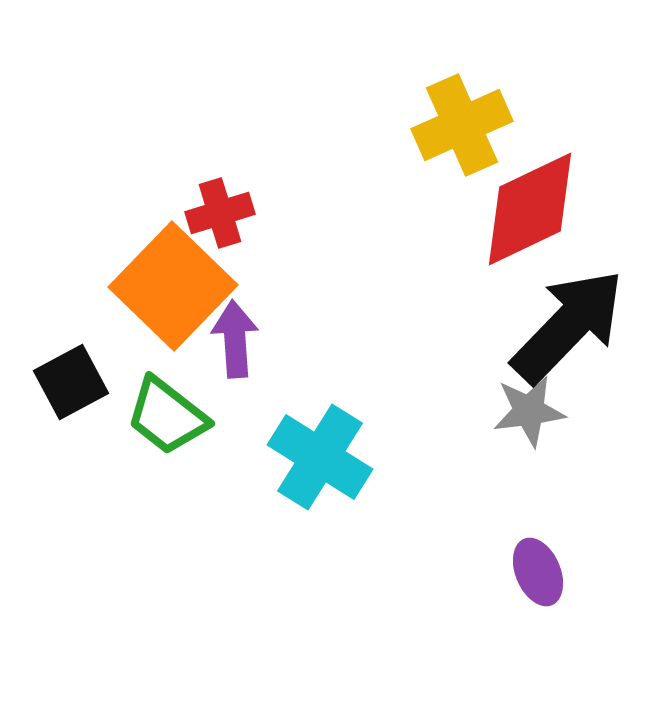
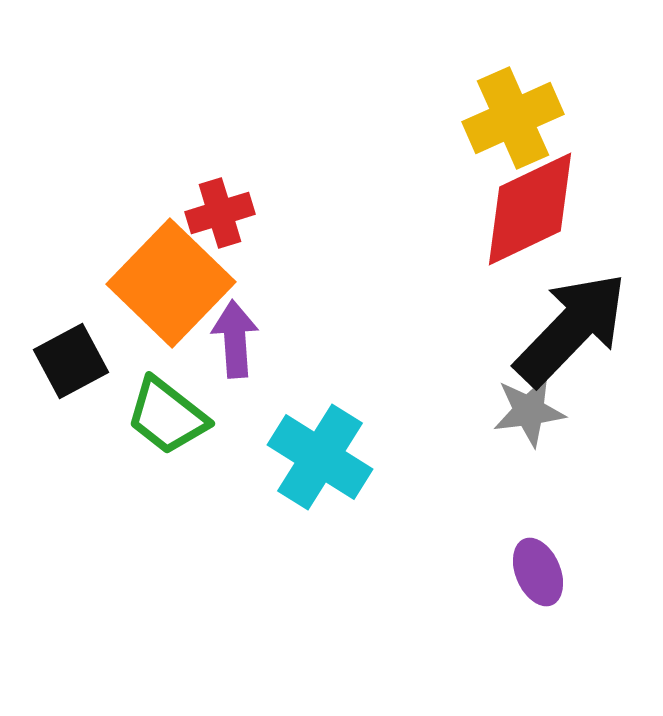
yellow cross: moved 51 px right, 7 px up
orange square: moved 2 px left, 3 px up
black arrow: moved 3 px right, 3 px down
black square: moved 21 px up
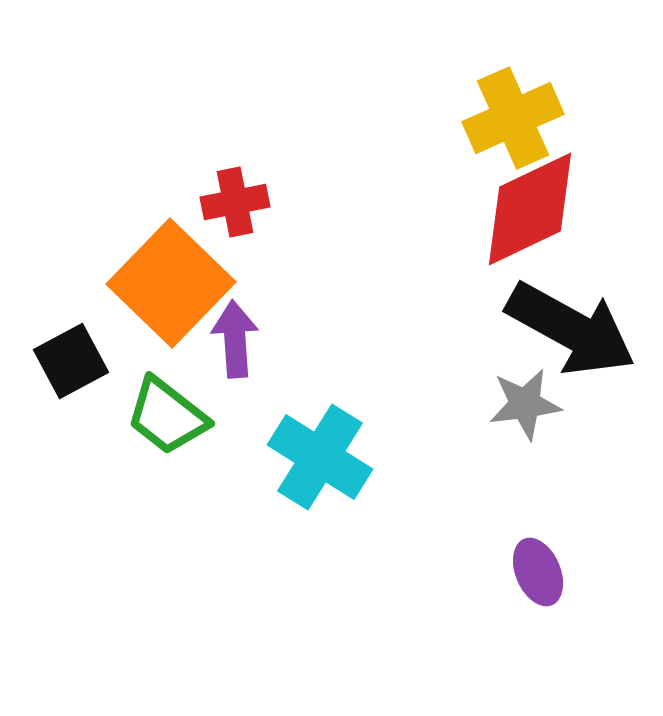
red cross: moved 15 px right, 11 px up; rotated 6 degrees clockwise
black arrow: rotated 75 degrees clockwise
gray star: moved 4 px left, 7 px up
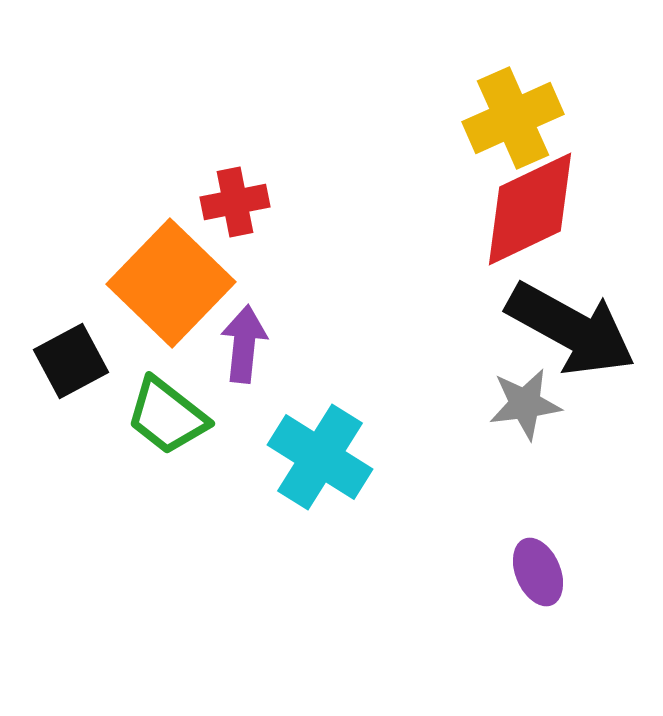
purple arrow: moved 9 px right, 5 px down; rotated 10 degrees clockwise
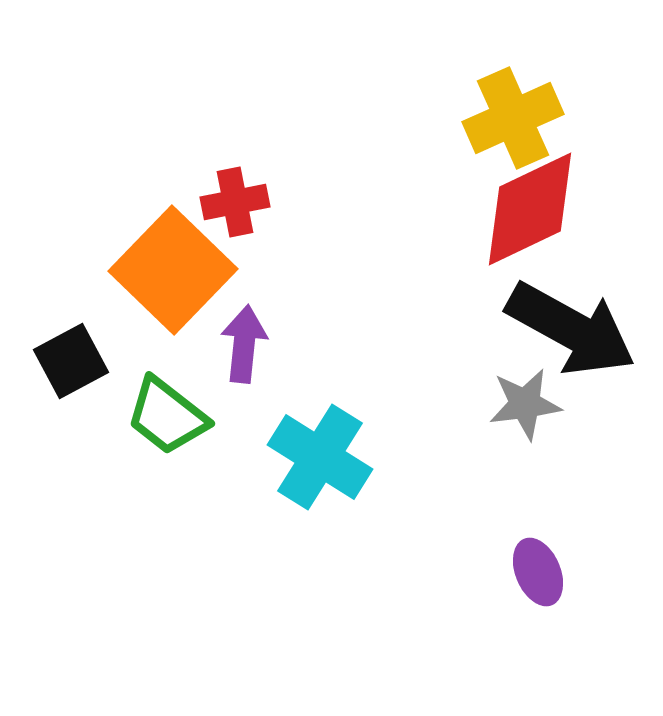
orange square: moved 2 px right, 13 px up
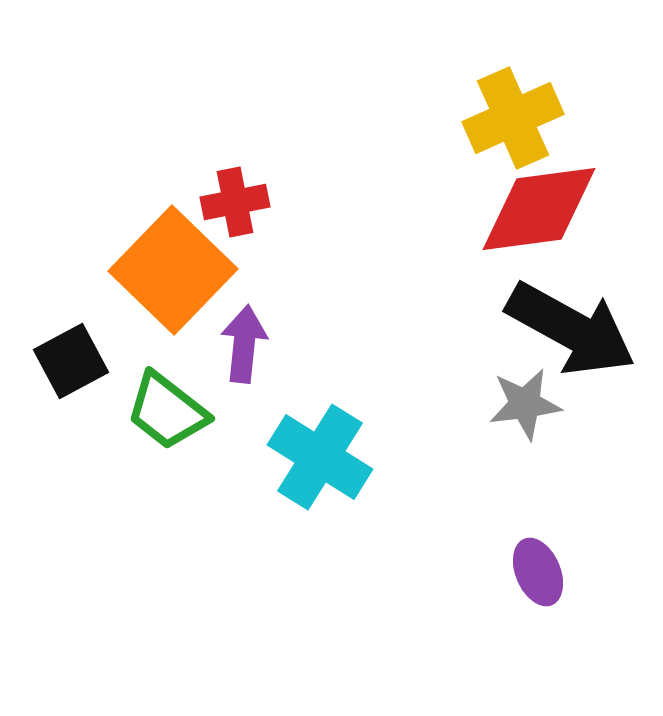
red diamond: moved 9 px right; rotated 18 degrees clockwise
green trapezoid: moved 5 px up
